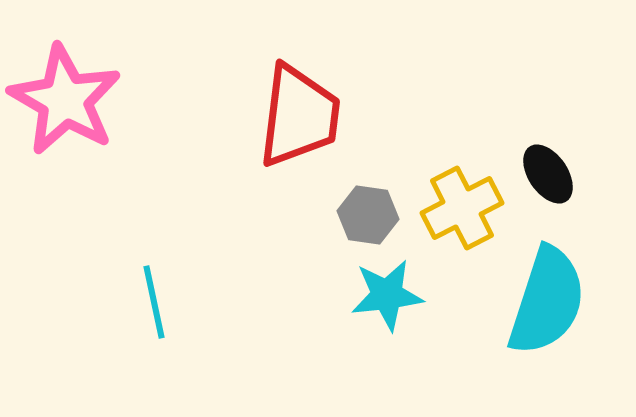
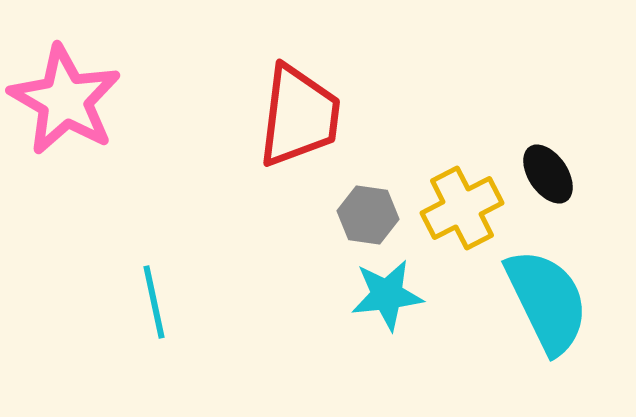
cyan semicircle: rotated 44 degrees counterclockwise
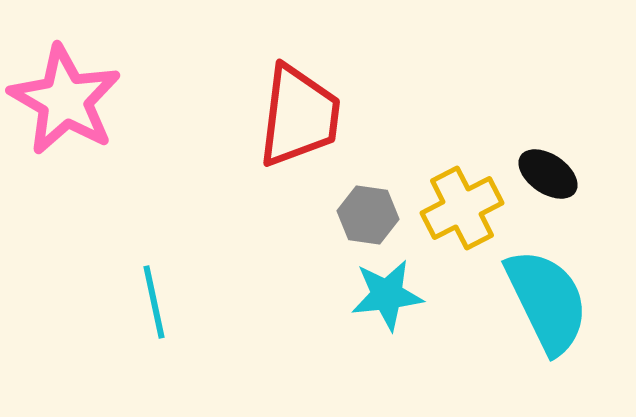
black ellipse: rotated 22 degrees counterclockwise
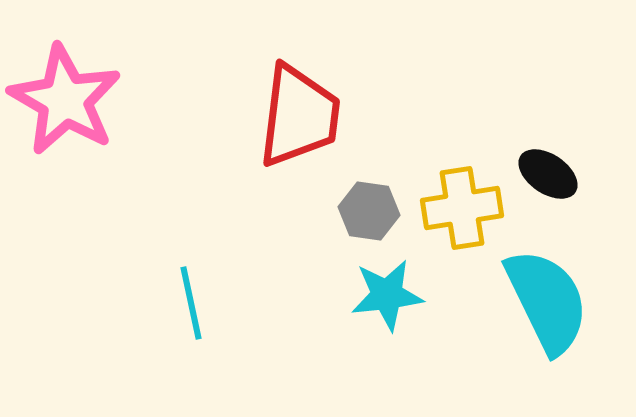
yellow cross: rotated 18 degrees clockwise
gray hexagon: moved 1 px right, 4 px up
cyan line: moved 37 px right, 1 px down
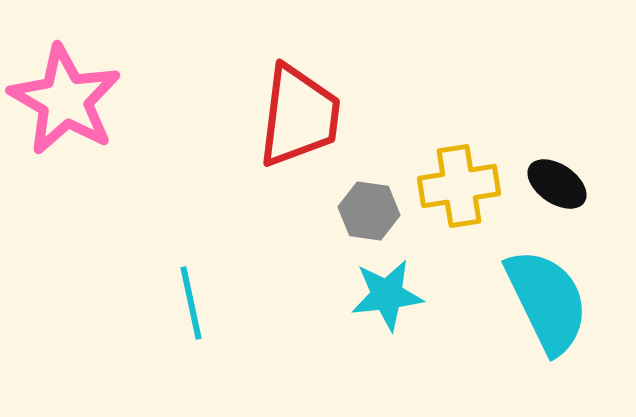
black ellipse: moved 9 px right, 10 px down
yellow cross: moved 3 px left, 22 px up
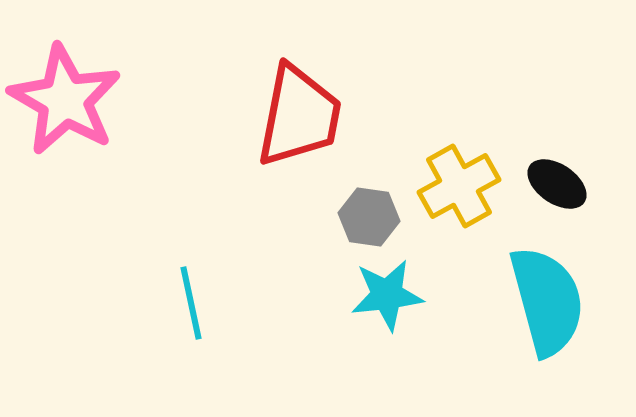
red trapezoid: rotated 4 degrees clockwise
yellow cross: rotated 20 degrees counterclockwise
gray hexagon: moved 6 px down
cyan semicircle: rotated 11 degrees clockwise
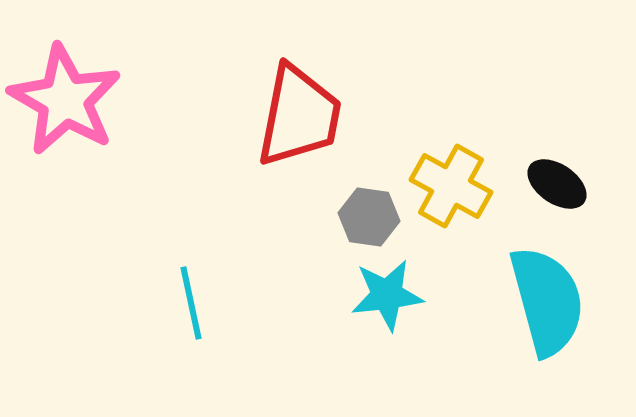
yellow cross: moved 8 px left; rotated 32 degrees counterclockwise
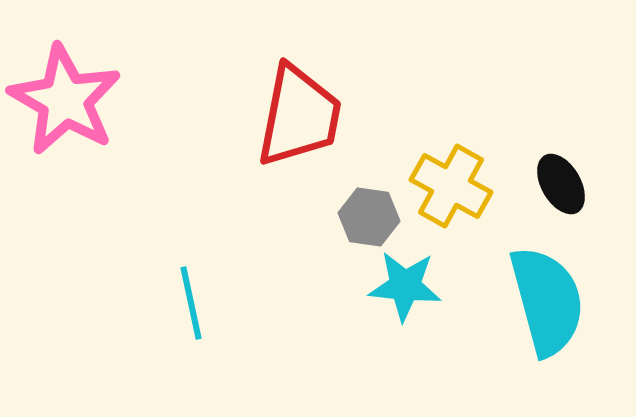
black ellipse: moved 4 px right; rotated 26 degrees clockwise
cyan star: moved 18 px right, 9 px up; rotated 12 degrees clockwise
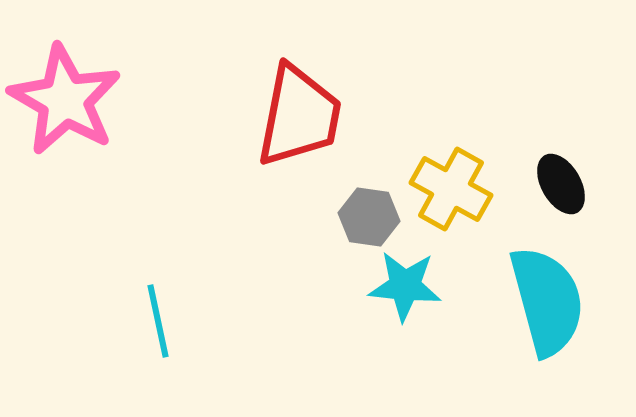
yellow cross: moved 3 px down
cyan line: moved 33 px left, 18 px down
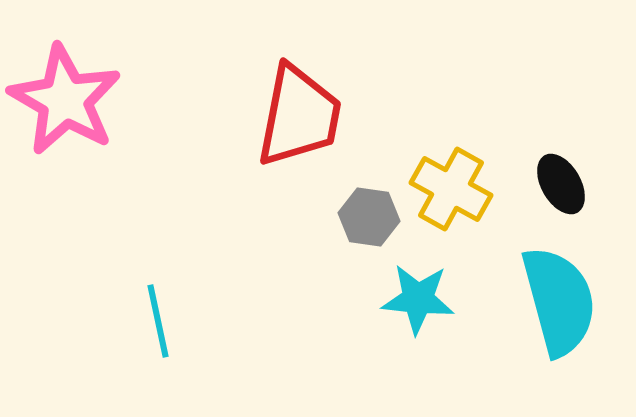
cyan star: moved 13 px right, 13 px down
cyan semicircle: moved 12 px right
